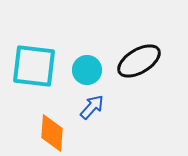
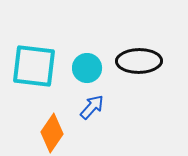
black ellipse: rotated 30 degrees clockwise
cyan circle: moved 2 px up
orange diamond: rotated 30 degrees clockwise
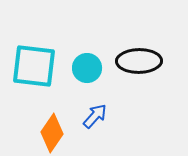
blue arrow: moved 3 px right, 9 px down
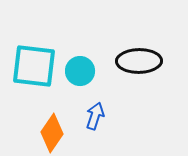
cyan circle: moved 7 px left, 3 px down
blue arrow: rotated 24 degrees counterclockwise
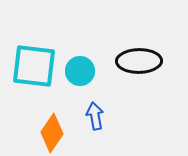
blue arrow: rotated 28 degrees counterclockwise
